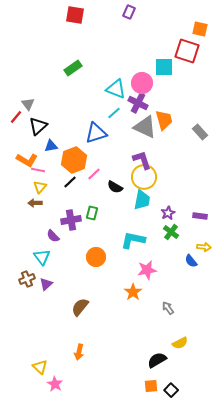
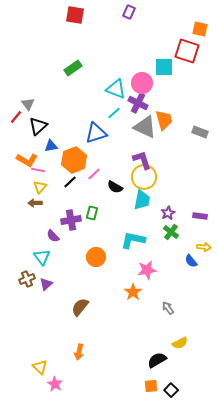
gray rectangle at (200, 132): rotated 28 degrees counterclockwise
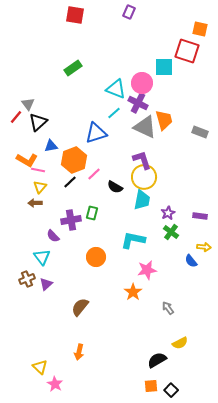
black triangle at (38, 126): moved 4 px up
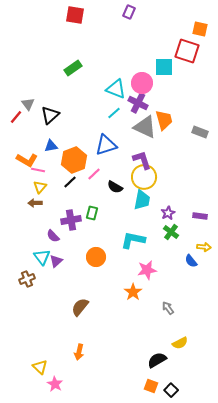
black triangle at (38, 122): moved 12 px right, 7 px up
blue triangle at (96, 133): moved 10 px right, 12 px down
purple triangle at (46, 284): moved 10 px right, 23 px up
orange square at (151, 386): rotated 24 degrees clockwise
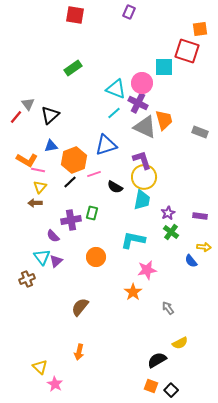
orange square at (200, 29): rotated 21 degrees counterclockwise
pink line at (94, 174): rotated 24 degrees clockwise
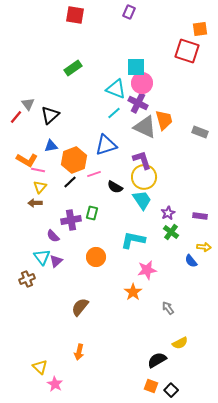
cyan square at (164, 67): moved 28 px left
cyan trapezoid at (142, 200): rotated 45 degrees counterclockwise
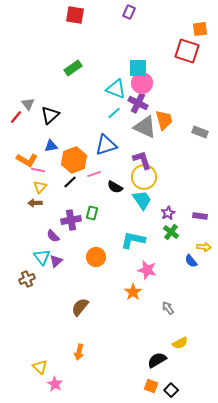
cyan square at (136, 67): moved 2 px right, 1 px down
pink star at (147, 270): rotated 24 degrees clockwise
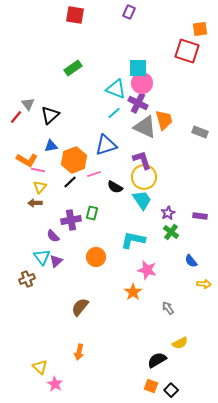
yellow arrow at (204, 247): moved 37 px down
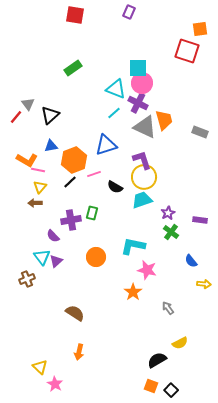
cyan trapezoid at (142, 200): rotated 75 degrees counterclockwise
purple rectangle at (200, 216): moved 4 px down
cyan L-shape at (133, 240): moved 6 px down
brown semicircle at (80, 307): moved 5 px left, 6 px down; rotated 84 degrees clockwise
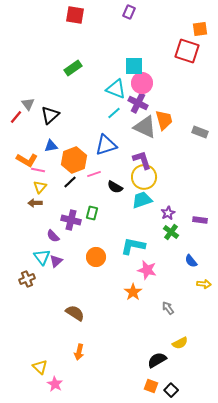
cyan square at (138, 68): moved 4 px left, 2 px up
purple cross at (71, 220): rotated 24 degrees clockwise
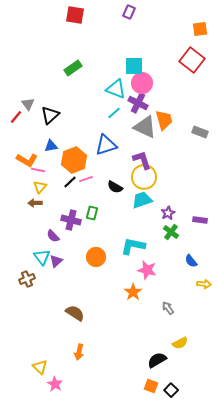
red square at (187, 51): moved 5 px right, 9 px down; rotated 20 degrees clockwise
pink line at (94, 174): moved 8 px left, 5 px down
